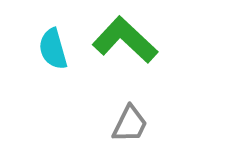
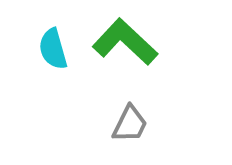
green L-shape: moved 2 px down
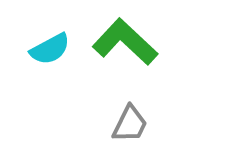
cyan semicircle: moved 3 px left; rotated 102 degrees counterclockwise
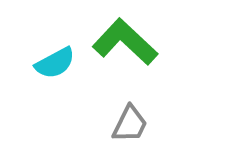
cyan semicircle: moved 5 px right, 14 px down
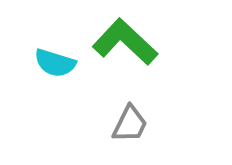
cyan semicircle: rotated 45 degrees clockwise
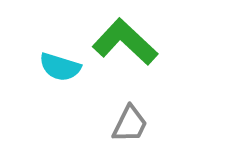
cyan semicircle: moved 5 px right, 4 px down
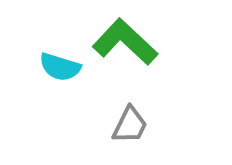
gray trapezoid: moved 1 px down
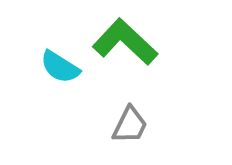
cyan semicircle: rotated 15 degrees clockwise
